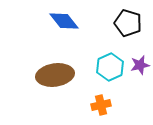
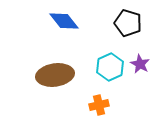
purple star: moved 1 px up; rotated 30 degrees counterclockwise
orange cross: moved 2 px left
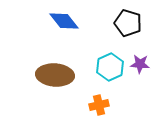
purple star: rotated 24 degrees counterclockwise
brown ellipse: rotated 12 degrees clockwise
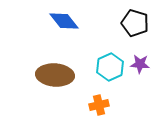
black pentagon: moved 7 px right
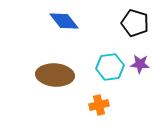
cyan hexagon: rotated 16 degrees clockwise
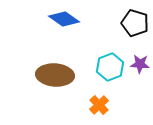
blue diamond: moved 2 px up; rotated 16 degrees counterclockwise
cyan hexagon: rotated 12 degrees counterclockwise
orange cross: rotated 30 degrees counterclockwise
